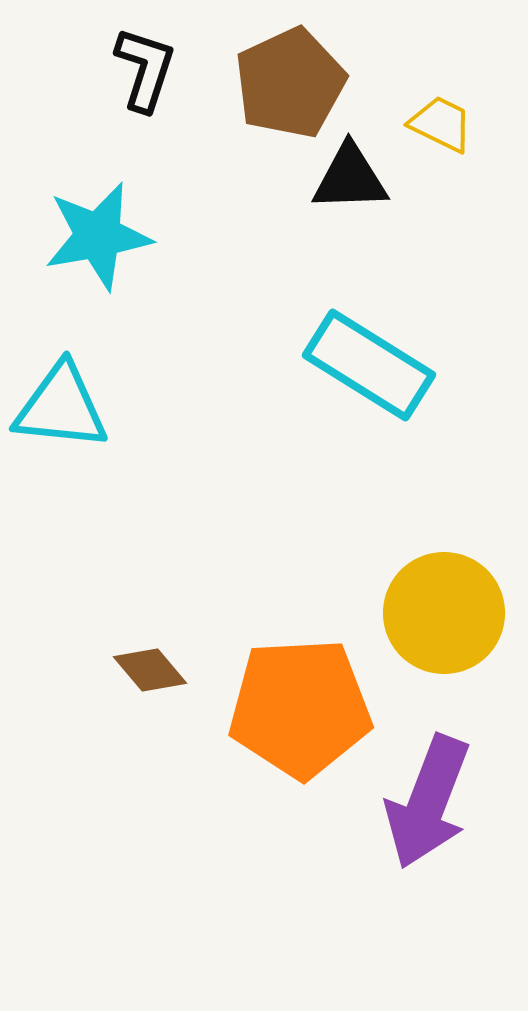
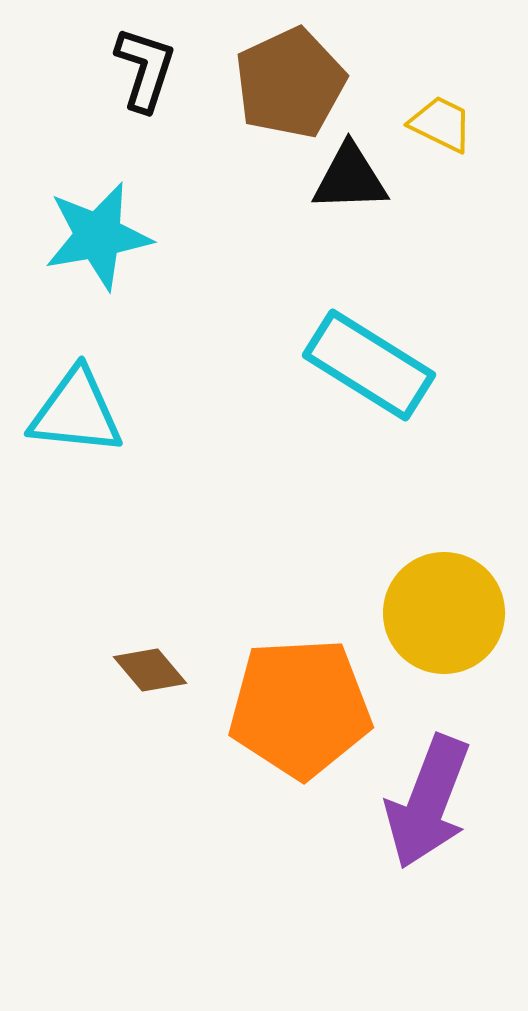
cyan triangle: moved 15 px right, 5 px down
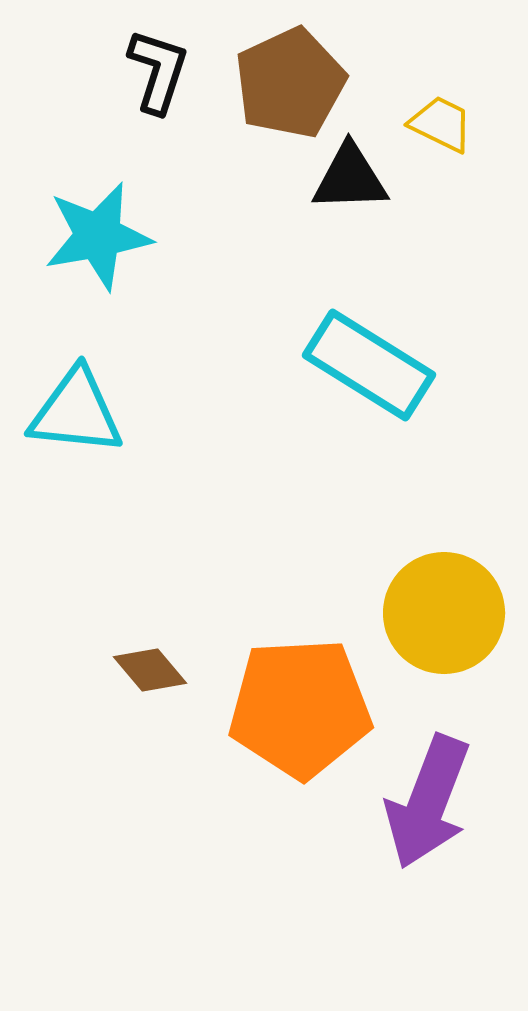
black L-shape: moved 13 px right, 2 px down
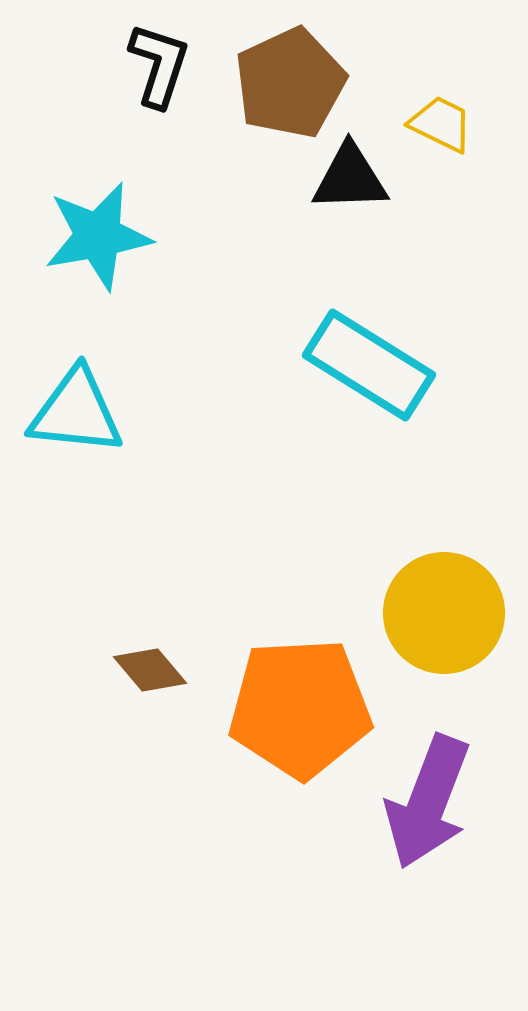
black L-shape: moved 1 px right, 6 px up
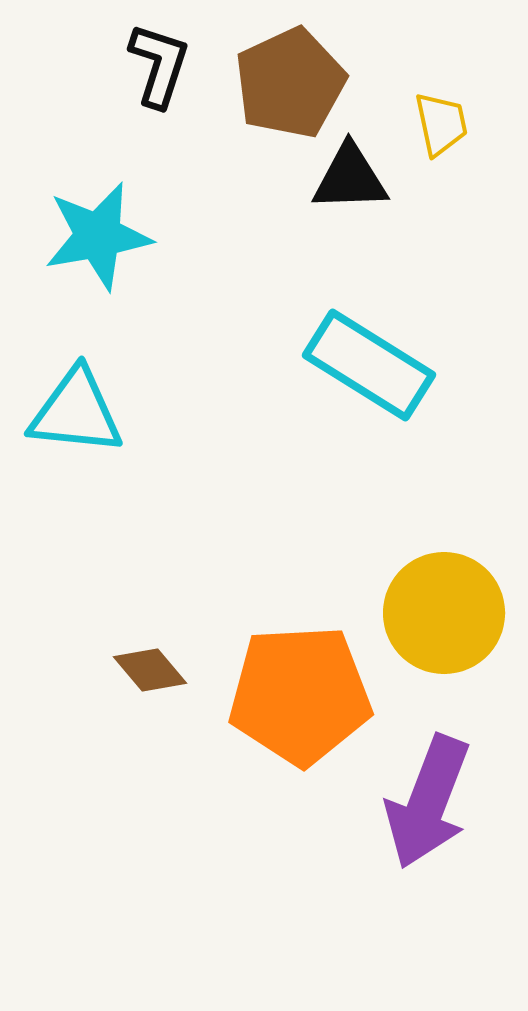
yellow trapezoid: rotated 52 degrees clockwise
orange pentagon: moved 13 px up
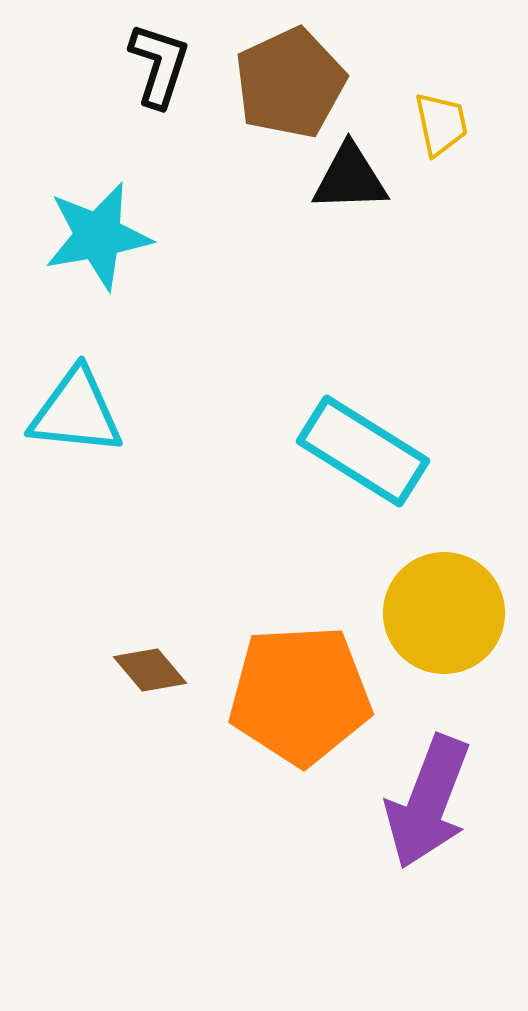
cyan rectangle: moved 6 px left, 86 px down
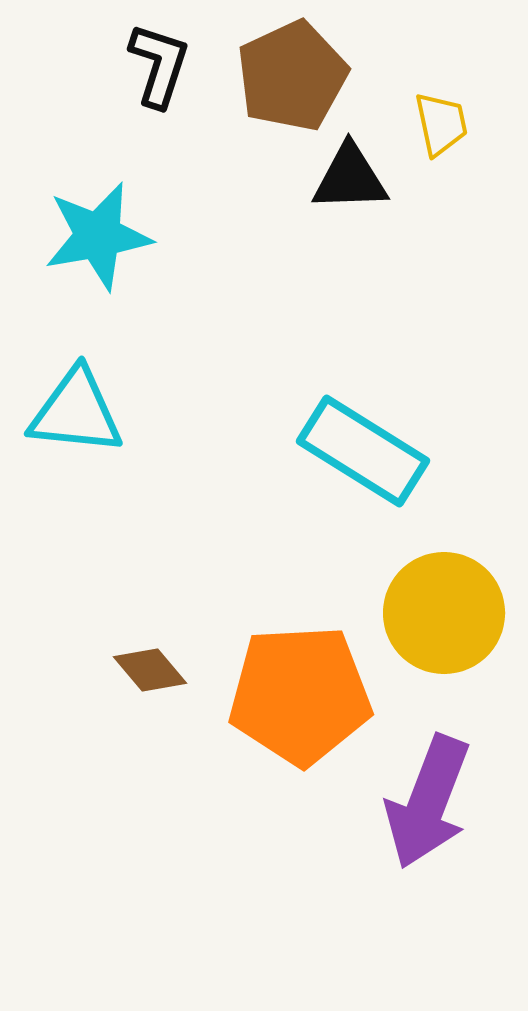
brown pentagon: moved 2 px right, 7 px up
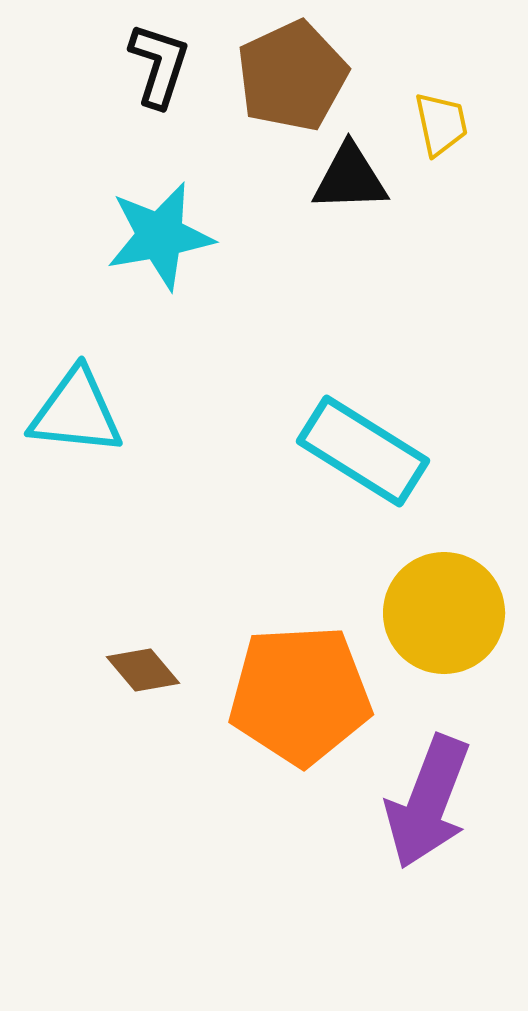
cyan star: moved 62 px right
brown diamond: moved 7 px left
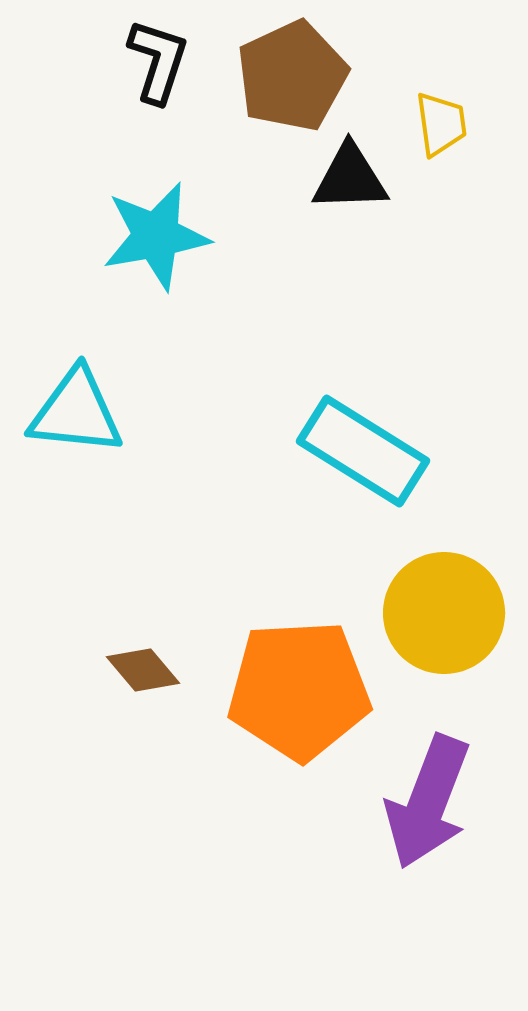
black L-shape: moved 1 px left, 4 px up
yellow trapezoid: rotated 4 degrees clockwise
cyan star: moved 4 px left
orange pentagon: moved 1 px left, 5 px up
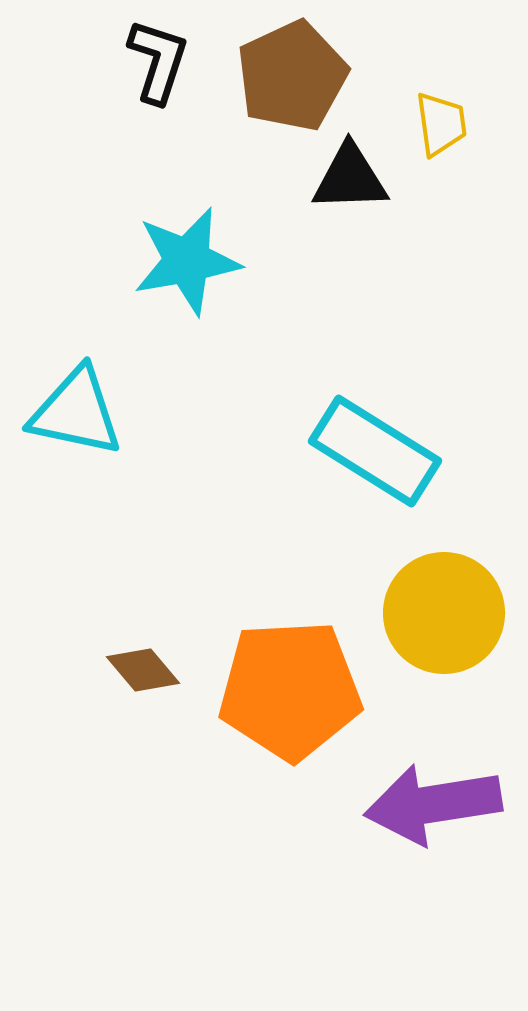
cyan star: moved 31 px right, 25 px down
cyan triangle: rotated 6 degrees clockwise
cyan rectangle: moved 12 px right
orange pentagon: moved 9 px left
purple arrow: moved 5 px right, 2 px down; rotated 60 degrees clockwise
